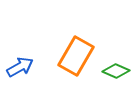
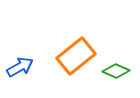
orange rectangle: rotated 21 degrees clockwise
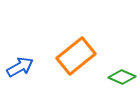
green diamond: moved 6 px right, 6 px down
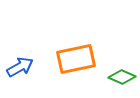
orange rectangle: moved 3 px down; rotated 27 degrees clockwise
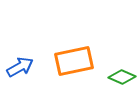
orange rectangle: moved 2 px left, 2 px down
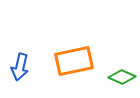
blue arrow: rotated 132 degrees clockwise
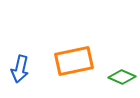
blue arrow: moved 2 px down
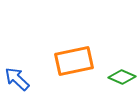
blue arrow: moved 3 px left, 10 px down; rotated 120 degrees clockwise
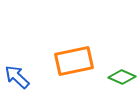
blue arrow: moved 2 px up
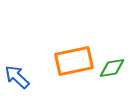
green diamond: moved 10 px left, 9 px up; rotated 32 degrees counterclockwise
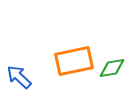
blue arrow: moved 2 px right
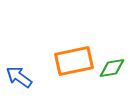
blue arrow: rotated 8 degrees counterclockwise
